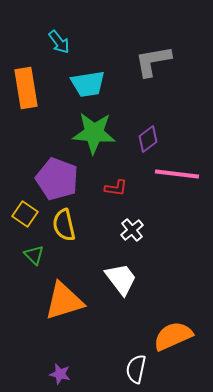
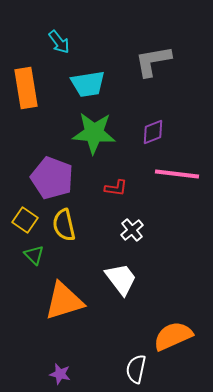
purple diamond: moved 5 px right, 7 px up; rotated 16 degrees clockwise
purple pentagon: moved 5 px left, 1 px up
yellow square: moved 6 px down
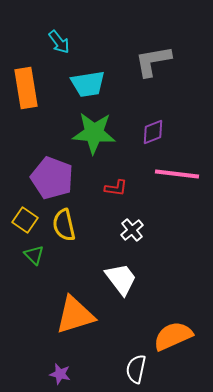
orange triangle: moved 11 px right, 14 px down
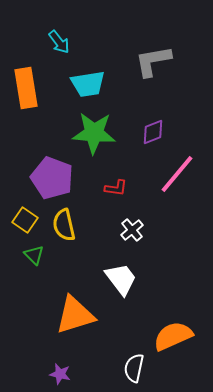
pink line: rotated 57 degrees counterclockwise
white semicircle: moved 2 px left, 1 px up
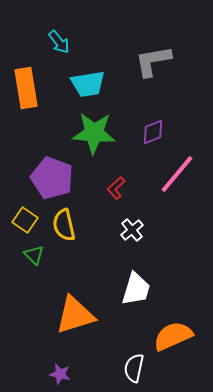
red L-shape: rotated 130 degrees clockwise
white trapezoid: moved 15 px right, 10 px down; rotated 54 degrees clockwise
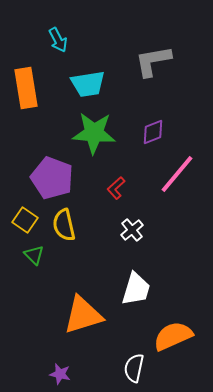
cyan arrow: moved 1 px left, 2 px up; rotated 10 degrees clockwise
orange triangle: moved 8 px right
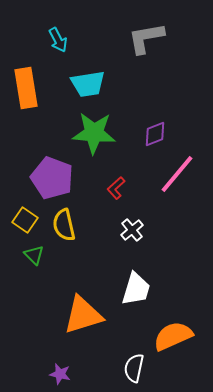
gray L-shape: moved 7 px left, 23 px up
purple diamond: moved 2 px right, 2 px down
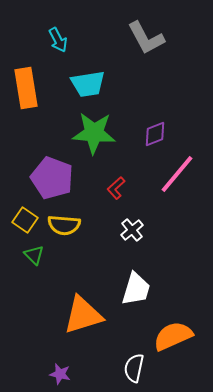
gray L-shape: rotated 108 degrees counterclockwise
yellow semicircle: rotated 72 degrees counterclockwise
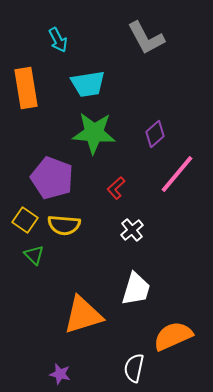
purple diamond: rotated 20 degrees counterclockwise
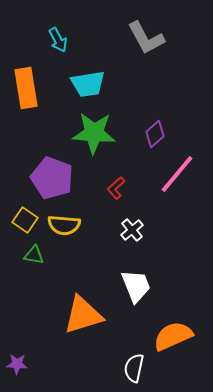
green triangle: rotated 35 degrees counterclockwise
white trapezoid: moved 3 px up; rotated 39 degrees counterclockwise
purple star: moved 43 px left, 10 px up; rotated 10 degrees counterclockwise
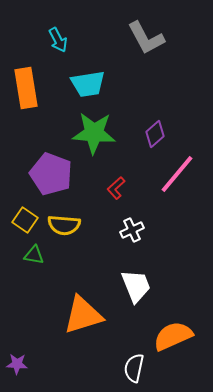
purple pentagon: moved 1 px left, 4 px up
white cross: rotated 15 degrees clockwise
